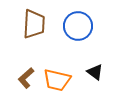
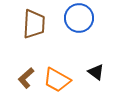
blue circle: moved 1 px right, 8 px up
black triangle: moved 1 px right
orange trapezoid: rotated 16 degrees clockwise
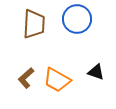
blue circle: moved 2 px left, 1 px down
black triangle: rotated 18 degrees counterclockwise
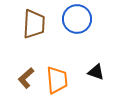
orange trapezoid: rotated 124 degrees counterclockwise
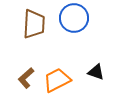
blue circle: moved 3 px left, 1 px up
orange trapezoid: rotated 112 degrees counterclockwise
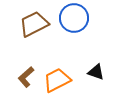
brown trapezoid: rotated 120 degrees counterclockwise
brown L-shape: moved 1 px up
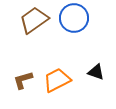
brown trapezoid: moved 4 px up; rotated 8 degrees counterclockwise
brown L-shape: moved 3 px left, 3 px down; rotated 25 degrees clockwise
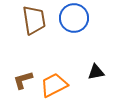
brown trapezoid: rotated 116 degrees clockwise
black triangle: rotated 30 degrees counterclockwise
orange trapezoid: moved 3 px left, 5 px down
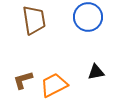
blue circle: moved 14 px right, 1 px up
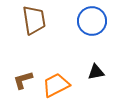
blue circle: moved 4 px right, 4 px down
orange trapezoid: moved 2 px right
